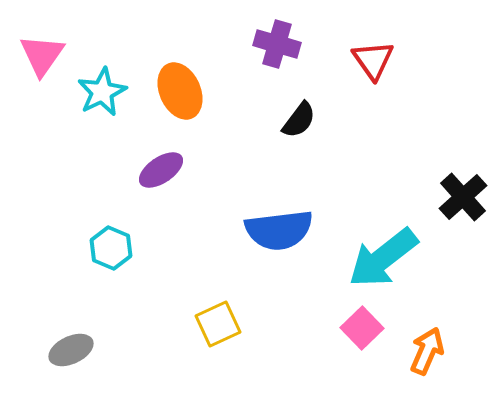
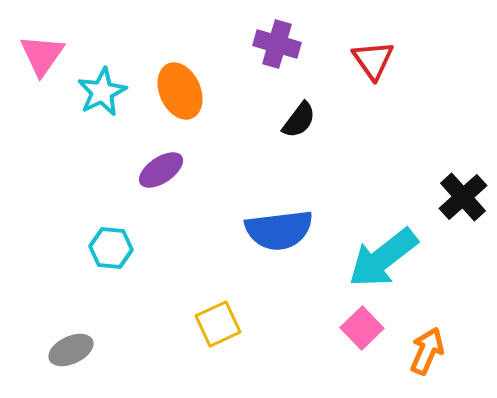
cyan hexagon: rotated 18 degrees counterclockwise
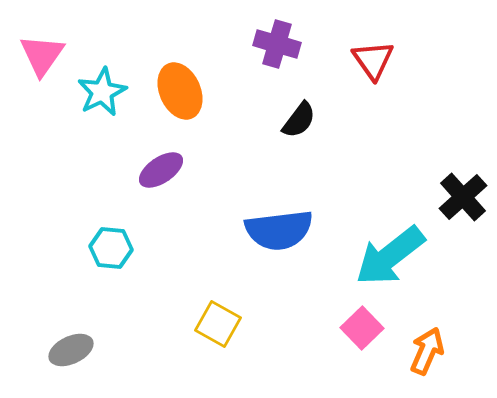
cyan arrow: moved 7 px right, 2 px up
yellow square: rotated 36 degrees counterclockwise
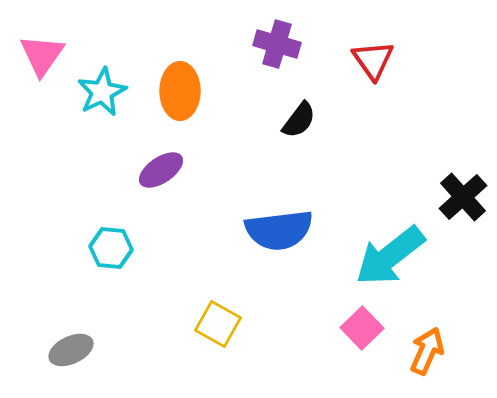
orange ellipse: rotated 24 degrees clockwise
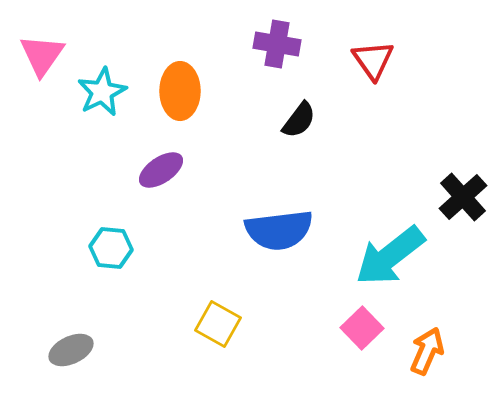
purple cross: rotated 6 degrees counterclockwise
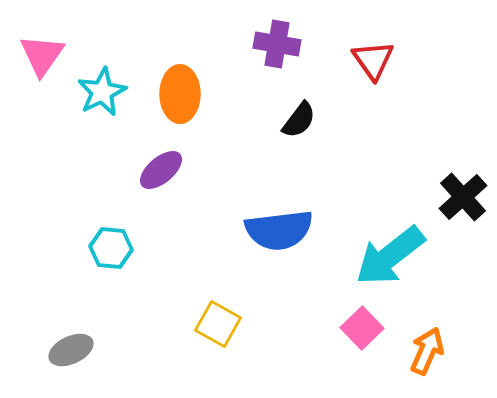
orange ellipse: moved 3 px down
purple ellipse: rotated 6 degrees counterclockwise
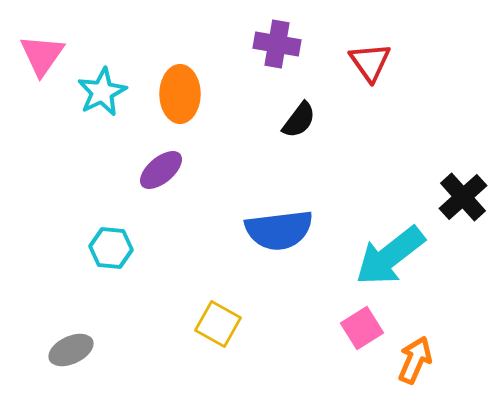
red triangle: moved 3 px left, 2 px down
pink square: rotated 12 degrees clockwise
orange arrow: moved 12 px left, 9 px down
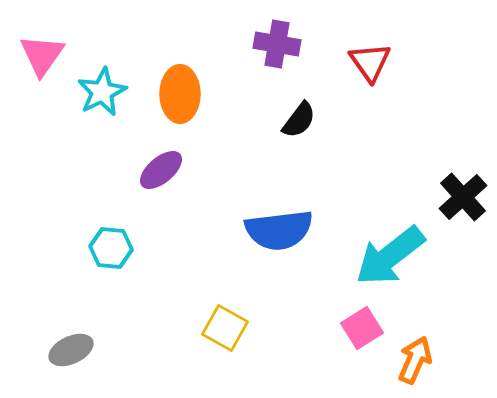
yellow square: moved 7 px right, 4 px down
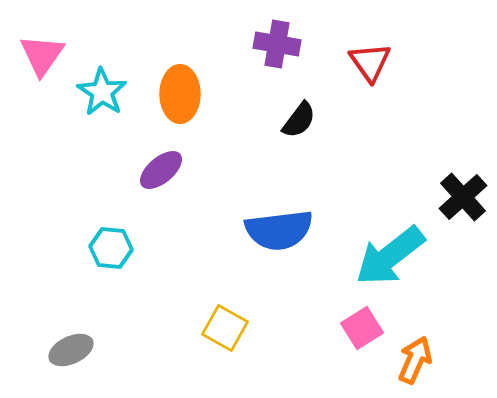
cyan star: rotated 12 degrees counterclockwise
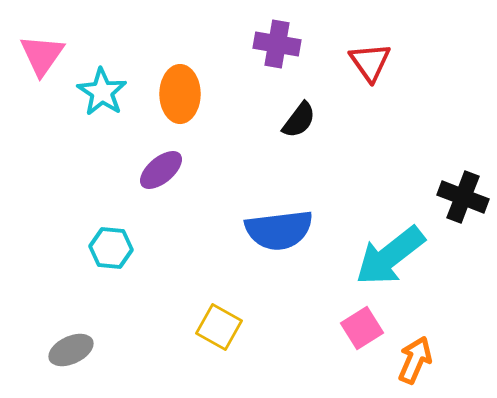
black cross: rotated 27 degrees counterclockwise
yellow square: moved 6 px left, 1 px up
